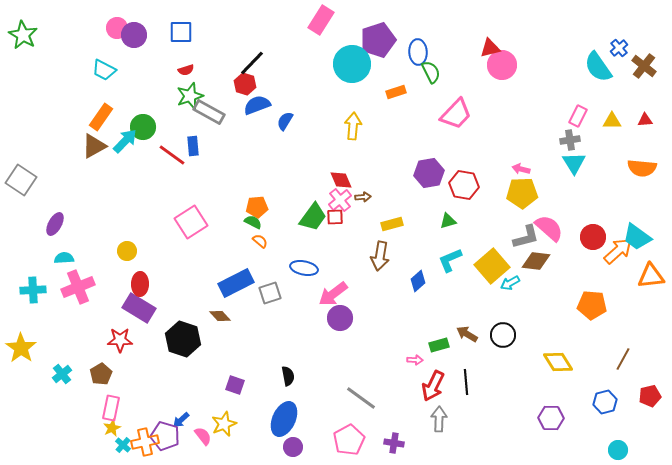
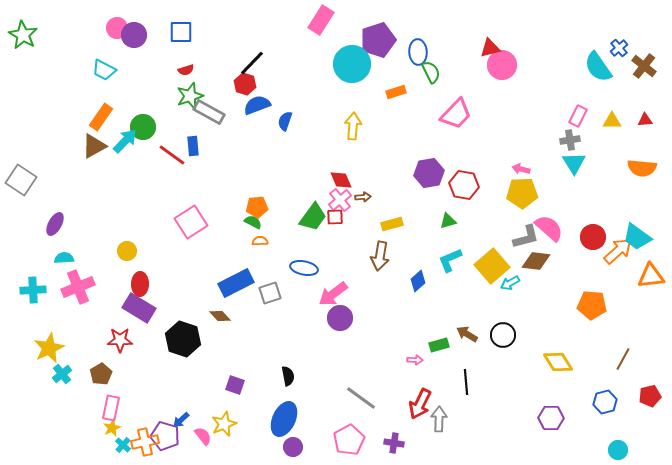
blue semicircle at (285, 121): rotated 12 degrees counterclockwise
orange semicircle at (260, 241): rotated 42 degrees counterclockwise
yellow star at (21, 348): moved 28 px right; rotated 12 degrees clockwise
red arrow at (433, 386): moved 13 px left, 18 px down
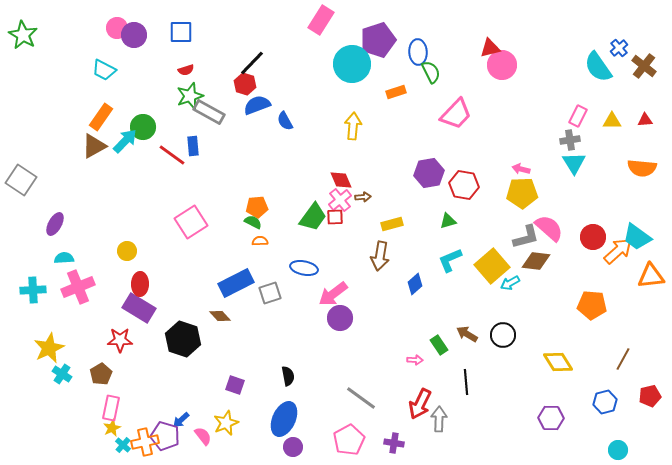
blue semicircle at (285, 121): rotated 48 degrees counterclockwise
blue diamond at (418, 281): moved 3 px left, 3 px down
green rectangle at (439, 345): rotated 72 degrees clockwise
cyan cross at (62, 374): rotated 18 degrees counterclockwise
yellow star at (224, 424): moved 2 px right, 1 px up
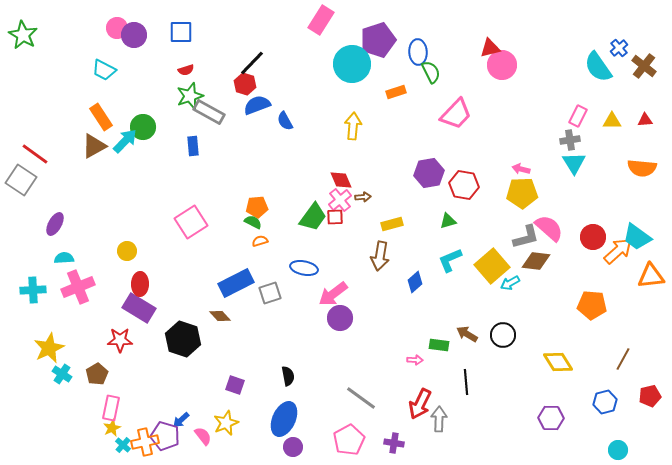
orange rectangle at (101, 117): rotated 68 degrees counterclockwise
red line at (172, 155): moved 137 px left, 1 px up
orange semicircle at (260, 241): rotated 14 degrees counterclockwise
blue diamond at (415, 284): moved 2 px up
green rectangle at (439, 345): rotated 48 degrees counterclockwise
brown pentagon at (101, 374): moved 4 px left
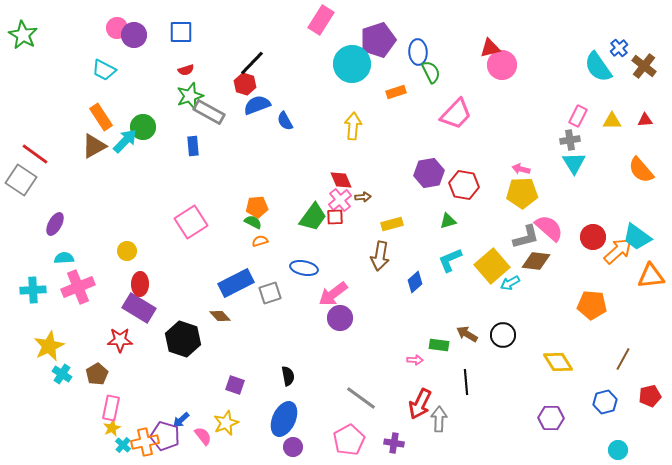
orange semicircle at (642, 168): moved 1 px left, 2 px down; rotated 44 degrees clockwise
yellow star at (49, 348): moved 2 px up
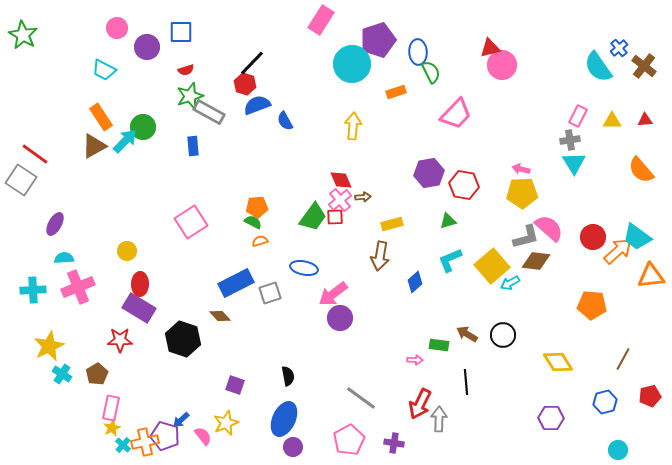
purple circle at (134, 35): moved 13 px right, 12 px down
